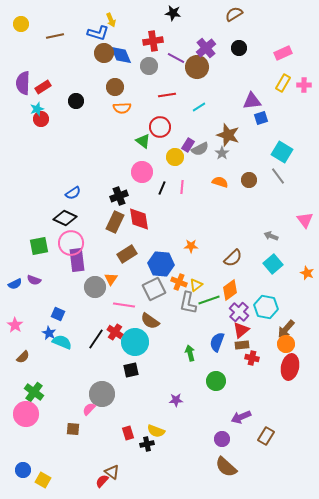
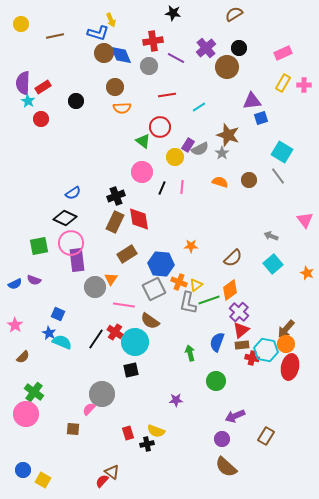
brown circle at (197, 67): moved 30 px right
cyan star at (37, 109): moved 9 px left, 8 px up; rotated 24 degrees counterclockwise
black cross at (119, 196): moved 3 px left
cyan hexagon at (266, 307): moved 43 px down
purple arrow at (241, 417): moved 6 px left, 1 px up
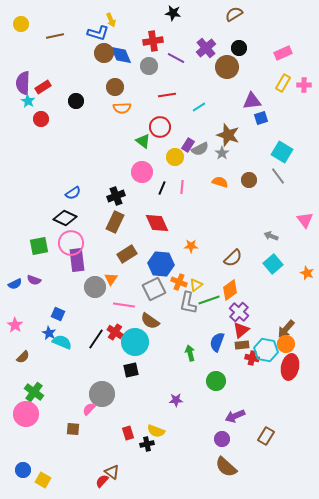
red diamond at (139, 219): moved 18 px right, 4 px down; rotated 15 degrees counterclockwise
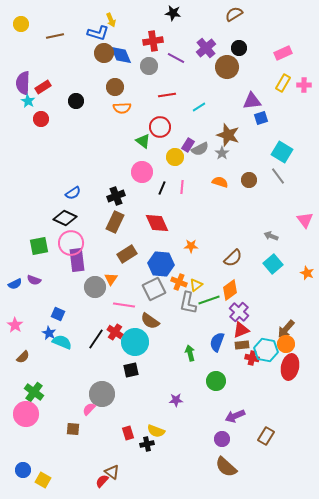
red triangle at (241, 330): rotated 18 degrees clockwise
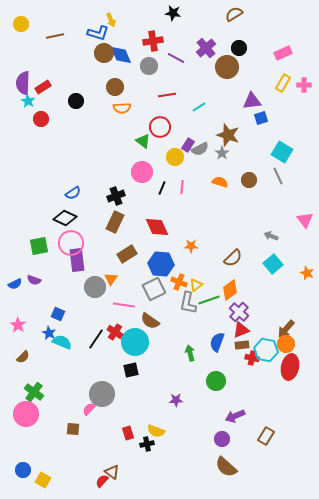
gray line at (278, 176): rotated 12 degrees clockwise
red diamond at (157, 223): moved 4 px down
pink star at (15, 325): moved 3 px right
